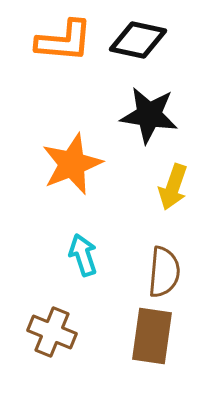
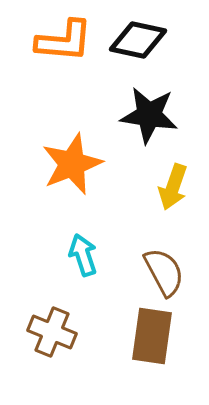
brown semicircle: rotated 33 degrees counterclockwise
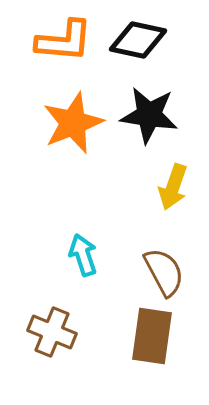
orange star: moved 1 px right, 41 px up
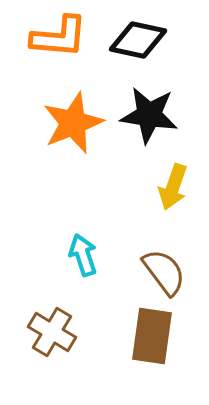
orange L-shape: moved 5 px left, 4 px up
brown semicircle: rotated 9 degrees counterclockwise
brown cross: rotated 9 degrees clockwise
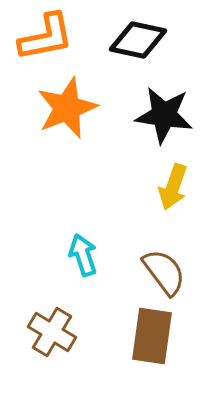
orange L-shape: moved 13 px left; rotated 16 degrees counterclockwise
black star: moved 15 px right
orange star: moved 6 px left, 15 px up
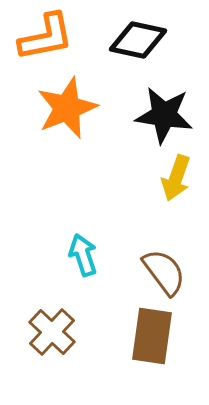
yellow arrow: moved 3 px right, 9 px up
brown cross: rotated 12 degrees clockwise
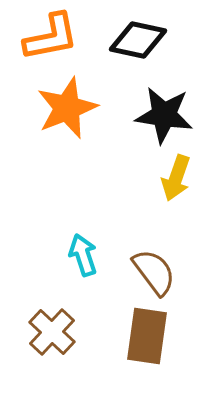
orange L-shape: moved 5 px right
brown semicircle: moved 10 px left
brown rectangle: moved 5 px left
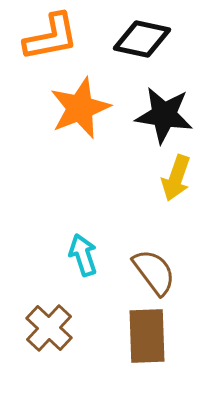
black diamond: moved 4 px right, 1 px up
orange star: moved 13 px right
brown cross: moved 3 px left, 4 px up
brown rectangle: rotated 10 degrees counterclockwise
